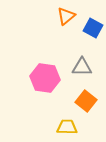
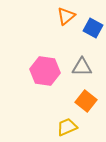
pink hexagon: moved 7 px up
yellow trapezoid: rotated 25 degrees counterclockwise
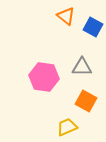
orange triangle: rotated 42 degrees counterclockwise
blue square: moved 1 px up
pink hexagon: moved 1 px left, 6 px down
orange square: rotated 10 degrees counterclockwise
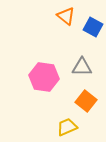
orange square: rotated 10 degrees clockwise
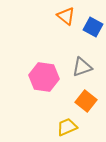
gray triangle: rotated 20 degrees counterclockwise
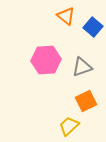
blue square: rotated 12 degrees clockwise
pink hexagon: moved 2 px right, 17 px up; rotated 12 degrees counterclockwise
orange square: rotated 25 degrees clockwise
yellow trapezoid: moved 2 px right, 1 px up; rotated 20 degrees counterclockwise
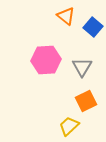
gray triangle: rotated 40 degrees counterclockwise
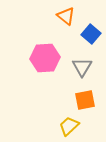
blue square: moved 2 px left, 7 px down
pink hexagon: moved 1 px left, 2 px up
orange square: moved 1 px left, 1 px up; rotated 15 degrees clockwise
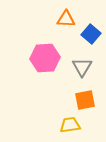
orange triangle: moved 3 px down; rotated 36 degrees counterclockwise
yellow trapezoid: moved 1 px right, 1 px up; rotated 35 degrees clockwise
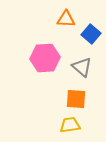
gray triangle: rotated 20 degrees counterclockwise
orange square: moved 9 px left, 1 px up; rotated 15 degrees clockwise
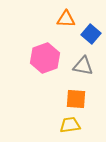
pink hexagon: rotated 16 degrees counterclockwise
gray triangle: moved 1 px right, 1 px up; rotated 30 degrees counterclockwise
